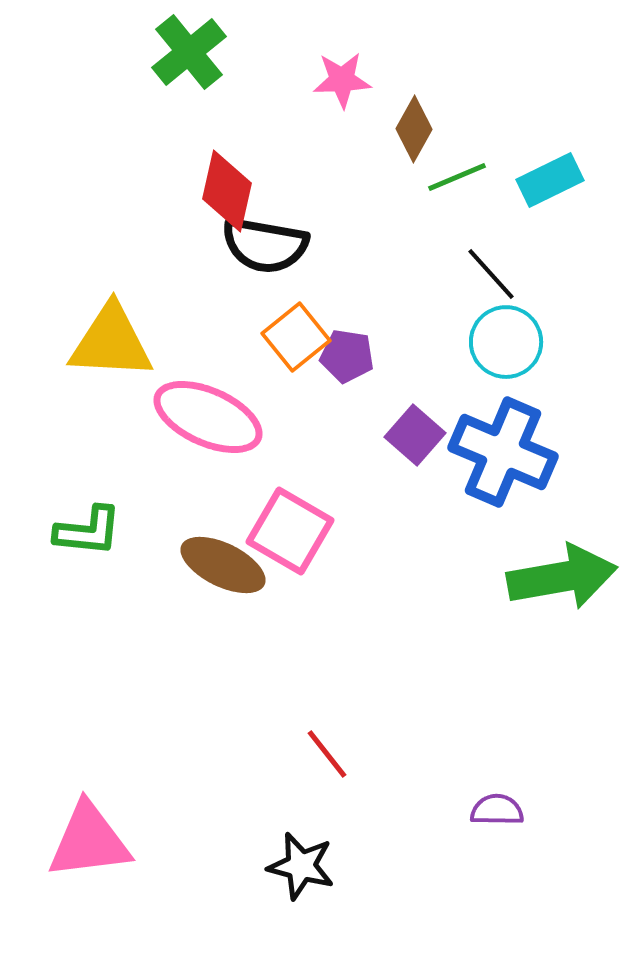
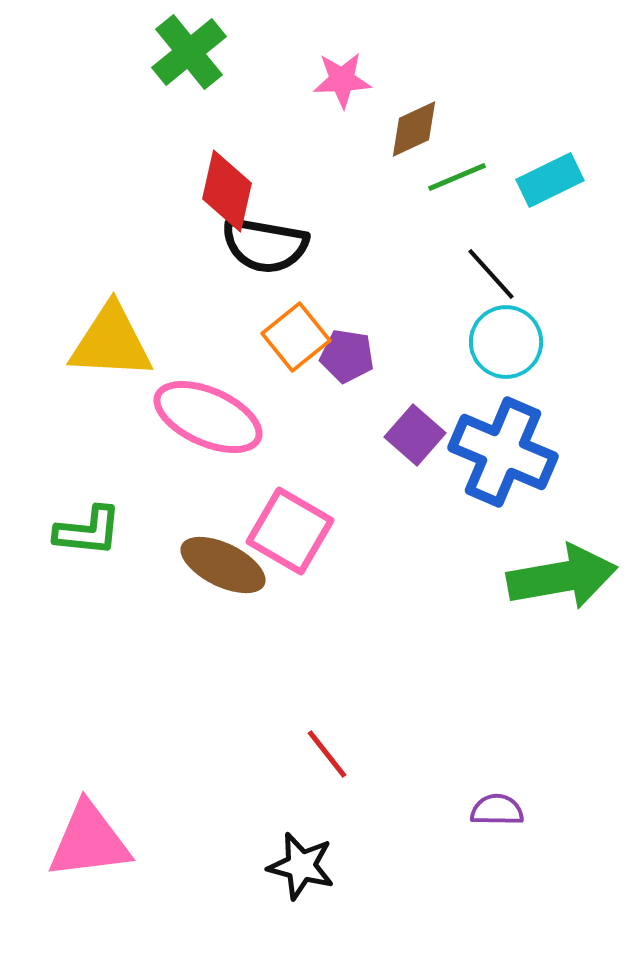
brown diamond: rotated 36 degrees clockwise
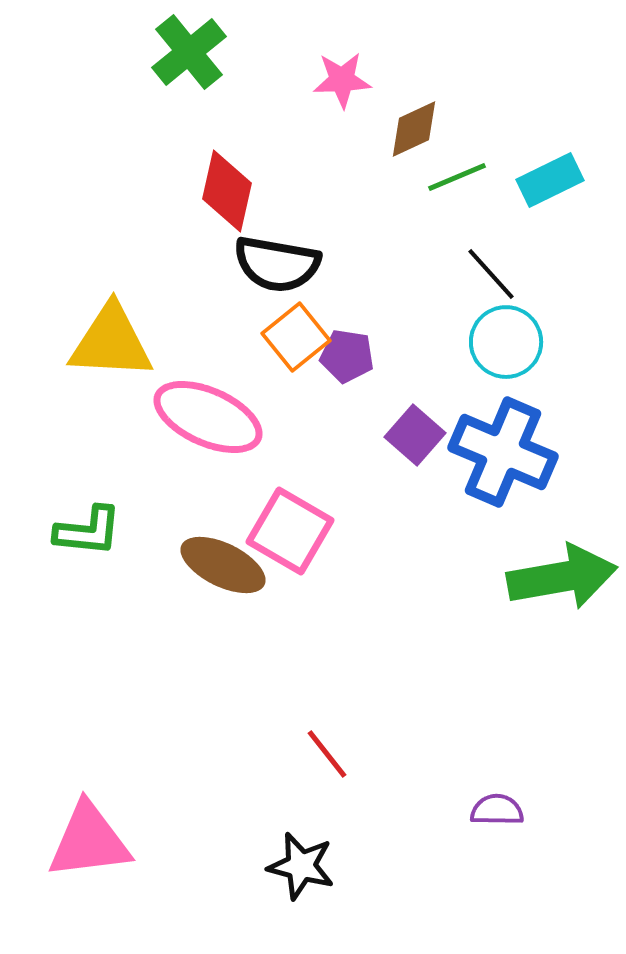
black semicircle: moved 12 px right, 19 px down
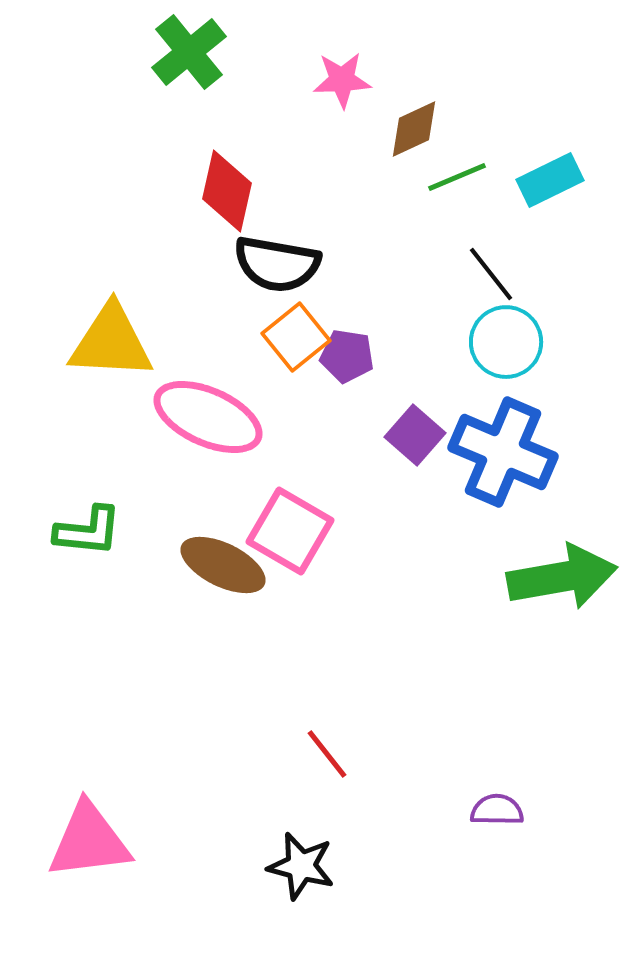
black line: rotated 4 degrees clockwise
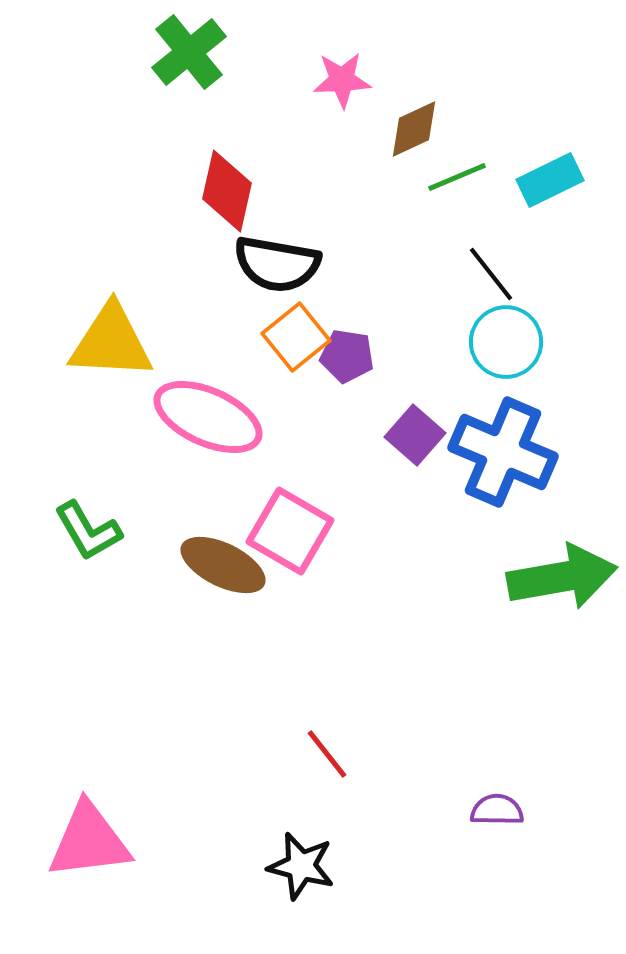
green L-shape: rotated 54 degrees clockwise
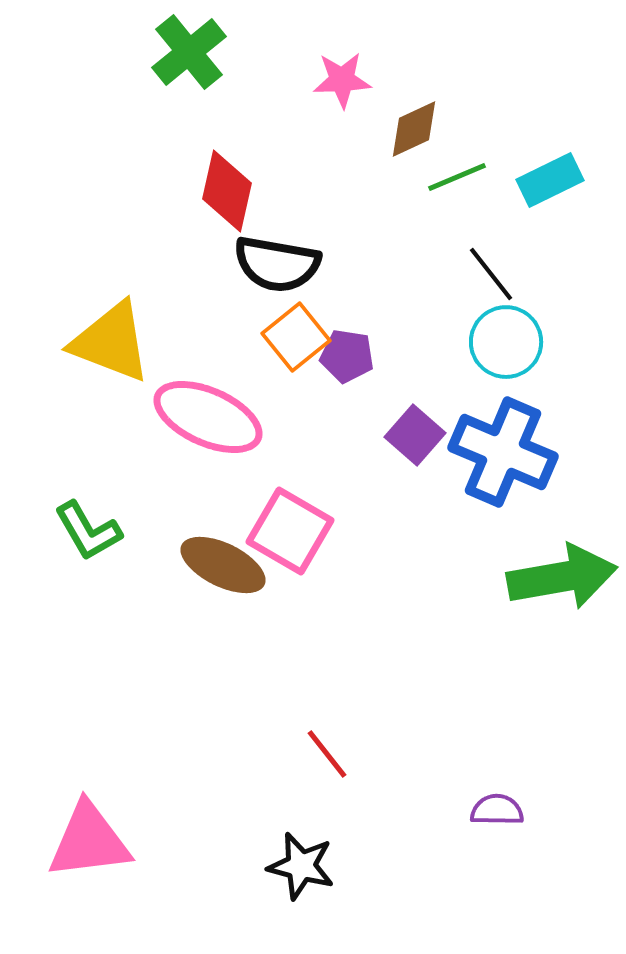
yellow triangle: rotated 18 degrees clockwise
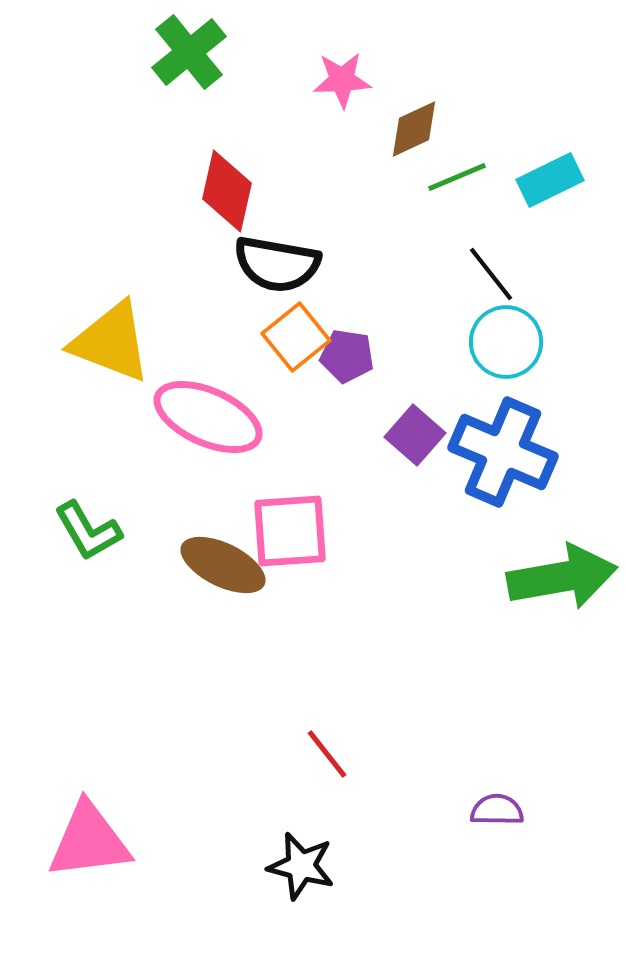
pink square: rotated 34 degrees counterclockwise
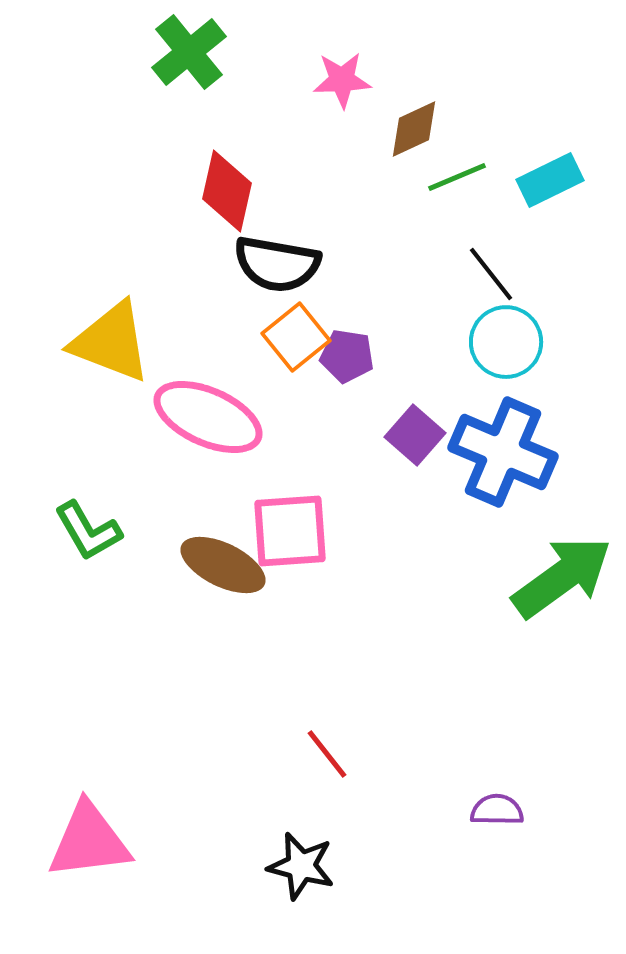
green arrow: rotated 26 degrees counterclockwise
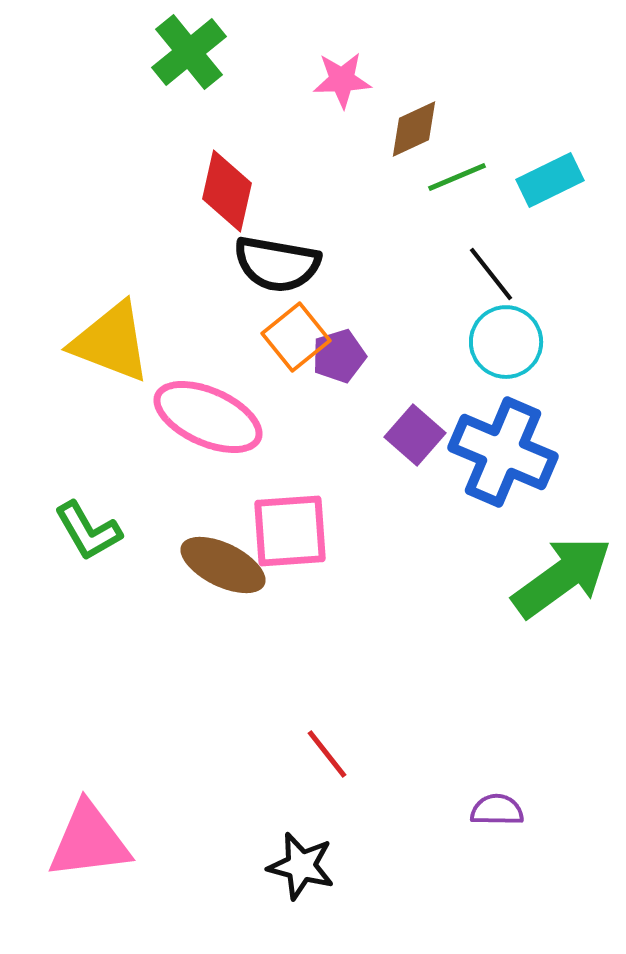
purple pentagon: moved 8 px left; rotated 26 degrees counterclockwise
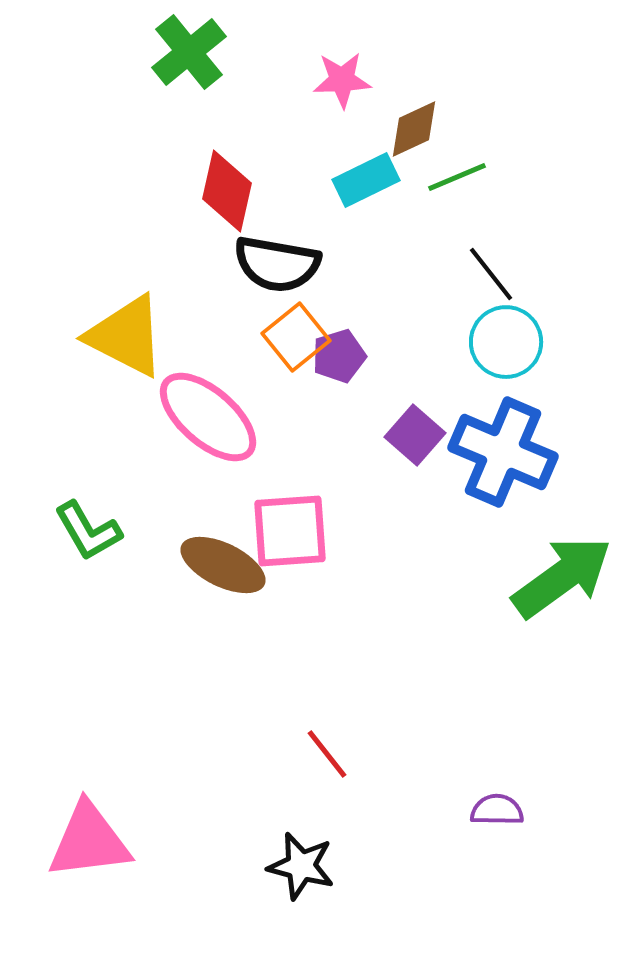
cyan rectangle: moved 184 px left
yellow triangle: moved 15 px right, 6 px up; rotated 6 degrees clockwise
pink ellipse: rotated 17 degrees clockwise
